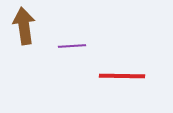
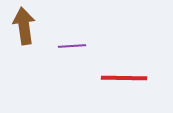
red line: moved 2 px right, 2 px down
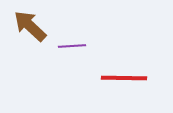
brown arrow: moved 6 px right; rotated 39 degrees counterclockwise
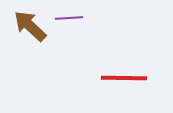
purple line: moved 3 px left, 28 px up
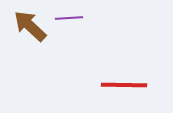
red line: moved 7 px down
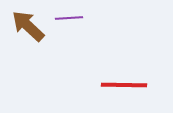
brown arrow: moved 2 px left
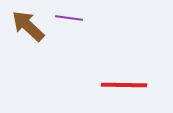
purple line: rotated 12 degrees clockwise
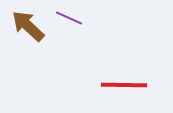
purple line: rotated 16 degrees clockwise
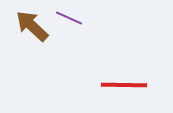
brown arrow: moved 4 px right
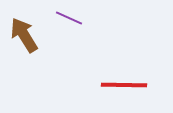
brown arrow: moved 8 px left, 9 px down; rotated 15 degrees clockwise
